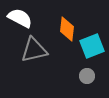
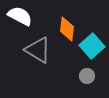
white semicircle: moved 2 px up
cyan square: rotated 20 degrees counterclockwise
gray triangle: moved 4 px right; rotated 44 degrees clockwise
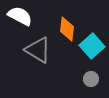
gray circle: moved 4 px right, 3 px down
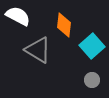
white semicircle: moved 2 px left
orange diamond: moved 3 px left, 4 px up
gray circle: moved 1 px right, 1 px down
